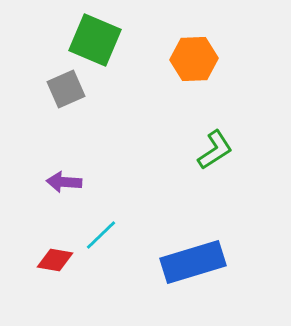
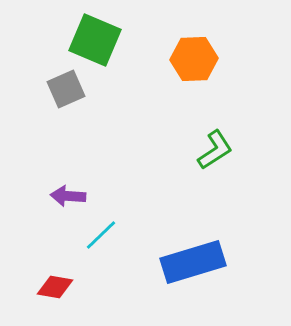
purple arrow: moved 4 px right, 14 px down
red diamond: moved 27 px down
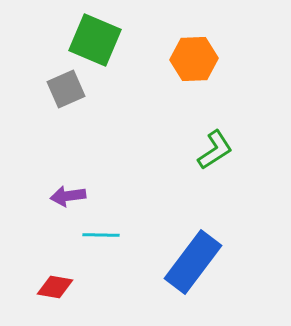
purple arrow: rotated 12 degrees counterclockwise
cyan line: rotated 45 degrees clockwise
blue rectangle: rotated 36 degrees counterclockwise
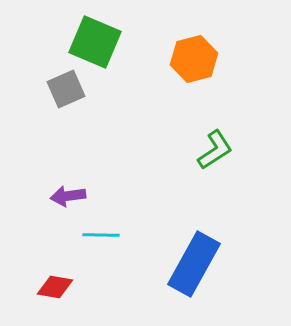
green square: moved 2 px down
orange hexagon: rotated 12 degrees counterclockwise
blue rectangle: moved 1 px right, 2 px down; rotated 8 degrees counterclockwise
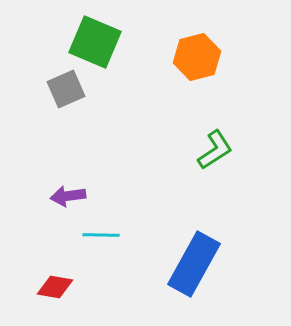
orange hexagon: moved 3 px right, 2 px up
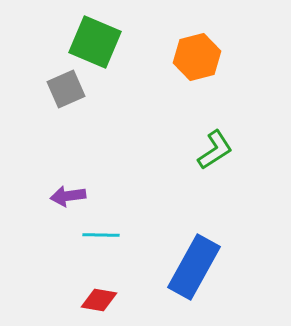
blue rectangle: moved 3 px down
red diamond: moved 44 px right, 13 px down
